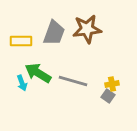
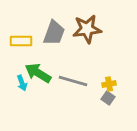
yellow cross: moved 3 px left
gray square: moved 2 px down
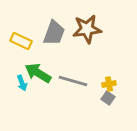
yellow rectangle: rotated 25 degrees clockwise
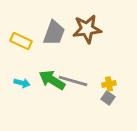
green arrow: moved 14 px right, 7 px down
cyan arrow: rotated 56 degrees counterclockwise
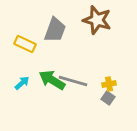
brown star: moved 10 px right, 9 px up; rotated 24 degrees clockwise
gray trapezoid: moved 1 px right, 3 px up
yellow rectangle: moved 4 px right, 3 px down
cyan arrow: rotated 56 degrees counterclockwise
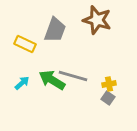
gray line: moved 5 px up
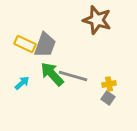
gray trapezoid: moved 10 px left, 15 px down
green arrow: moved 6 px up; rotated 16 degrees clockwise
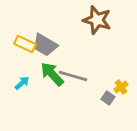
gray trapezoid: rotated 100 degrees clockwise
yellow cross: moved 12 px right, 3 px down; rotated 24 degrees counterclockwise
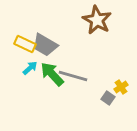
brown star: rotated 12 degrees clockwise
cyan arrow: moved 8 px right, 15 px up
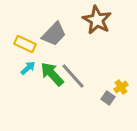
gray trapezoid: moved 9 px right, 11 px up; rotated 76 degrees counterclockwise
cyan arrow: moved 2 px left
gray line: rotated 32 degrees clockwise
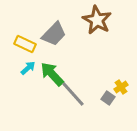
gray line: moved 18 px down
